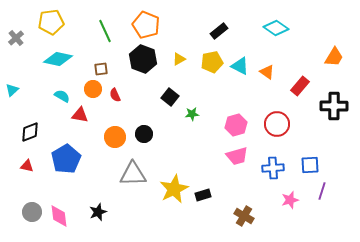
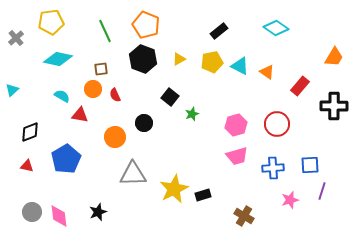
green star at (192, 114): rotated 16 degrees counterclockwise
black circle at (144, 134): moved 11 px up
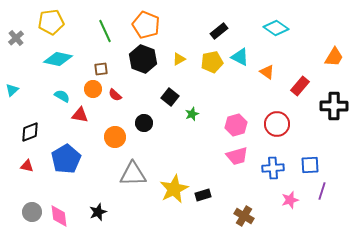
cyan triangle at (240, 66): moved 9 px up
red semicircle at (115, 95): rotated 24 degrees counterclockwise
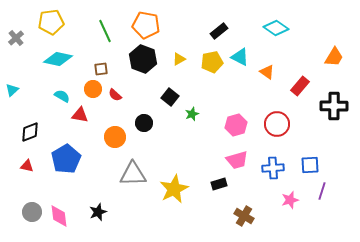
orange pentagon at (146, 25): rotated 12 degrees counterclockwise
pink trapezoid at (237, 156): moved 4 px down
black rectangle at (203, 195): moved 16 px right, 11 px up
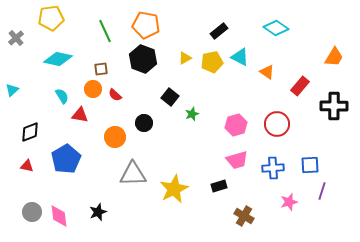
yellow pentagon at (51, 22): moved 4 px up
yellow triangle at (179, 59): moved 6 px right, 1 px up
cyan semicircle at (62, 96): rotated 28 degrees clockwise
black rectangle at (219, 184): moved 2 px down
pink star at (290, 200): moved 1 px left, 2 px down
